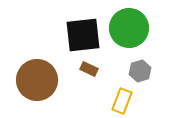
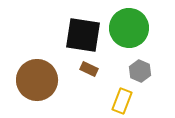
black square: rotated 15 degrees clockwise
gray hexagon: rotated 20 degrees counterclockwise
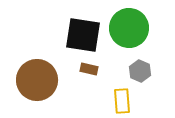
brown rectangle: rotated 12 degrees counterclockwise
yellow rectangle: rotated 25 degrees counterclockwise
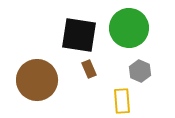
black square: moved 4 px left
brown rectangle: rotated 54 degrees clockwise
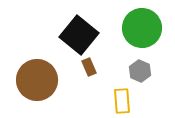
green circle: moved 13 px right
black square: rotated 30 degrees clockwise
brown rectangle: moved 2 px up
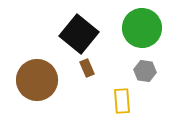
black square: moved 1 px up
brown rectangle: moved 2 px left, 1 px down
gray hexagon: moved 5 px right; rotated 15 degrees counterclockwise
